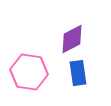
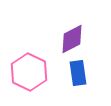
pink hexagon: rotated 18 degrees clockwise
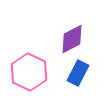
blue rectangle: rotated 35 degrees clockwise
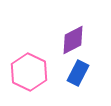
purple diamond: moved 1 px right, 1 px down
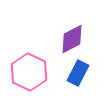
purple diamond: moved 1 px left, 1 px up
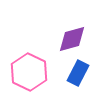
purple diamond: rotated 12 degrees clockwise
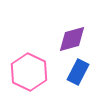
blue rectangle: moved 1 px up
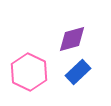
blue rectangle: rotated 20 degrees clockwise
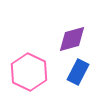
blue rectangle: rotated 20 degrees counterclockwise
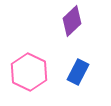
purple diamond: moved 18 px up; rotated 28 degrees counterclockwise
